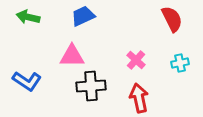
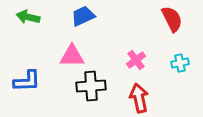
pink cross: rotated 12 degrees clockwise
blue L-shape: rotated 36 degrees counterclockwise
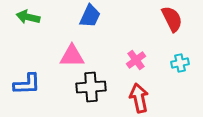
blue trapezoid: moved 7 px right; rotated 140 degrees clockwise
blue L-shape: moved 3 px down
black cross: moved 1 px down
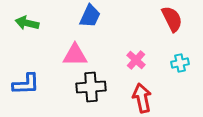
green arrow: moved 1 px left, 6 px down
pink triangle: moved 3 px right, 1 px up
pink cross: rotated 12 degrees counterclockwise
blue L-shape: moved 1 px left
red arrow: moved 3 px right
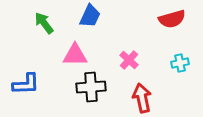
red semicircle: rotated 100 degrees clockwise
green arrow: moved 17 px right; rotated 40 degrees clockwise
pink cross: moved 7 px left
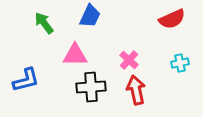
red semicircle: rotated 8 degrees counterclockwise
blue L-shape: moved 4 px up; rotated 12 degrees counterclockwise
red arrow: moved 6 px left, 8 px up
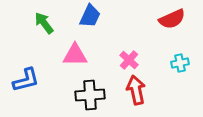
black cross: moved 1 px left, 8 px down
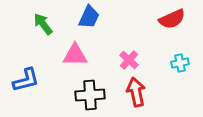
blue trapezoid: moved 1 px left, 1 px down
green arrow: moved 1 px left, 1 px down
red arrow: moved 2 px down
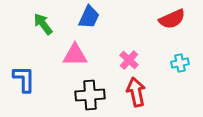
blue L-shape: moved 2 px left, 1 px up; rotated 76 degrees counterclockwise
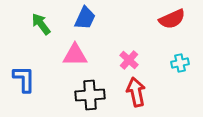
blue trapezoid: moved 4 px left, 1 px down
green arrow: moved 2 px left
